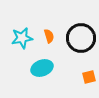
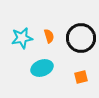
orange square: moved 8 px left
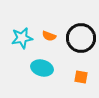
orange semicircle: rotated 128 degrees clockwise
cyan ellipse: rotated 35 degrees clockwise
orange square: rotated 24 degrees clockwise
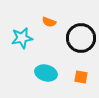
orange semicircle: moved 14 px up
cyan ellipse: moved 4 px right, 5 px down
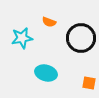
orange square: moved 8 px right, 6 px down
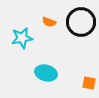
black circle: moved 16 px up
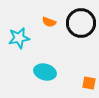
black circle: moved 1 px down
cyan star: moved 3 px left
cyan ellipse: moved 1 px left, 1 px up
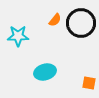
orange semicircle: moved 6 px right, 2 px up; rotated 72 degrees counterclockwise
cyan star: moved 1 px left, 2 px up; rotated 10 degrees clockwise
cyan ellipse: rotated 30 degrees counterclockwise
